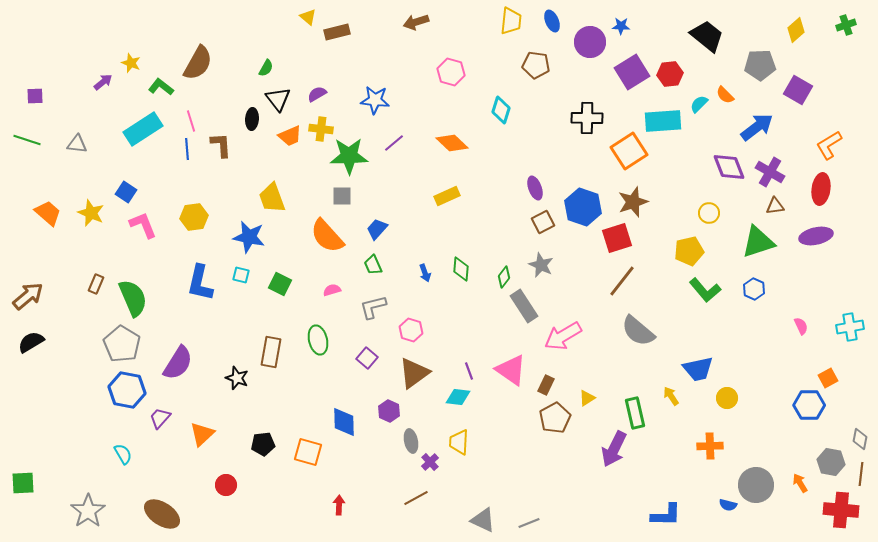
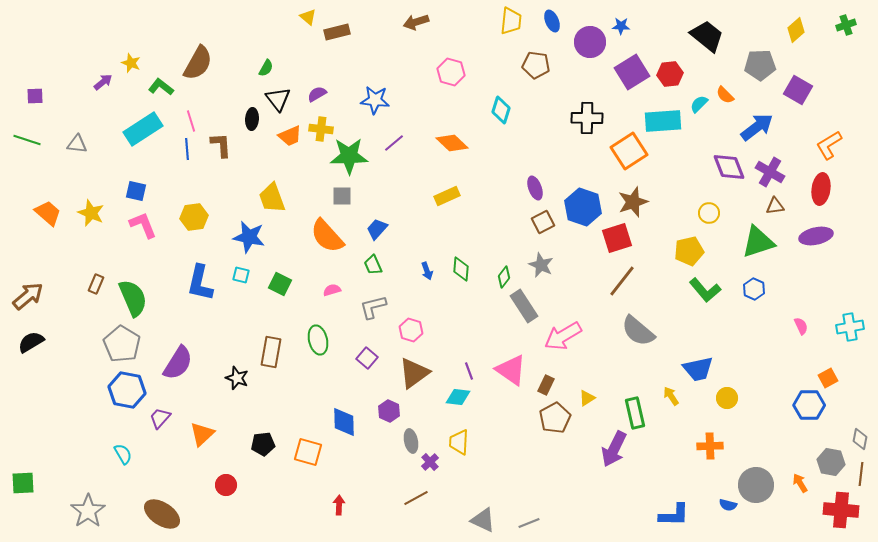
blue square at (126, 192): moved 10 px right, 1 px up; rotated 20 degrees counterclockwise
blue arrow at (425, 273): moved 2 px right, 2 px up
blue L-shape at (666, 515): moved 8 px right
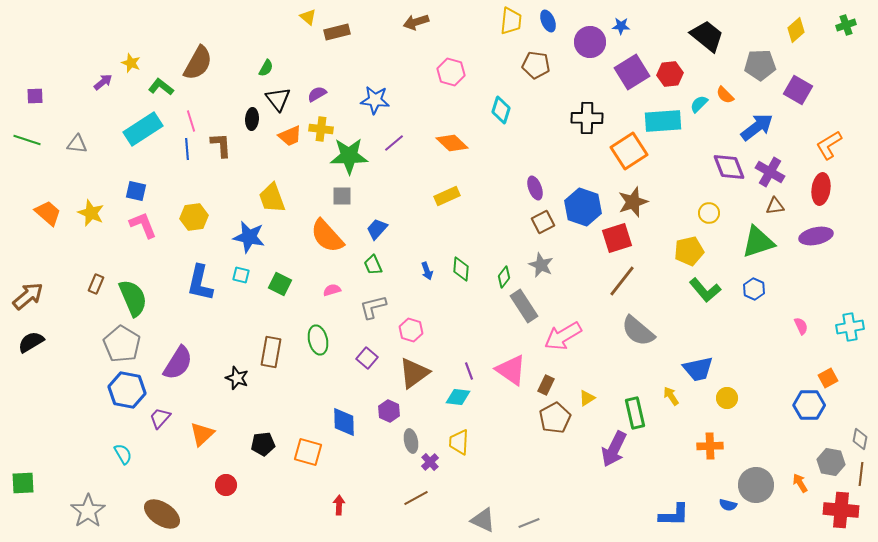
blue ellipse at (552, 21): moved 4 px left
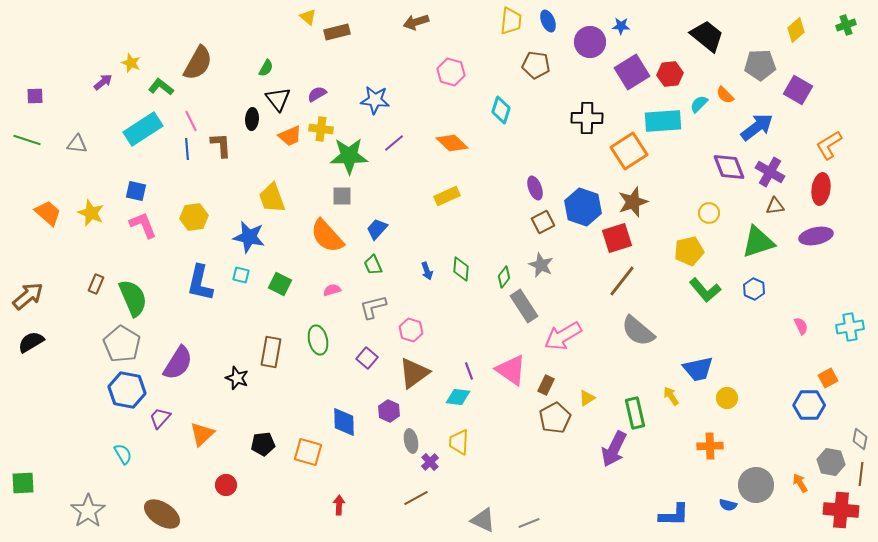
pink line at (191, 121): rotated 10 degrees counterclockwise
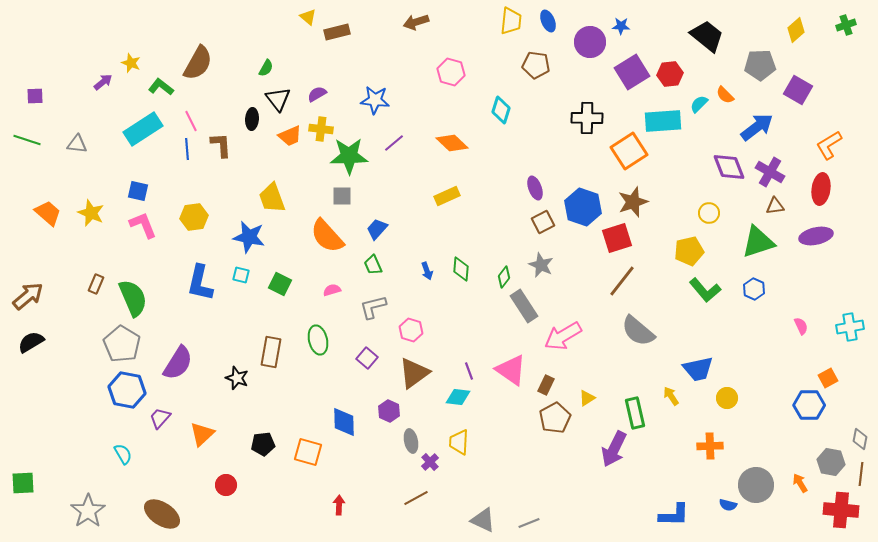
blue square at (136, 191): moved 2 px right
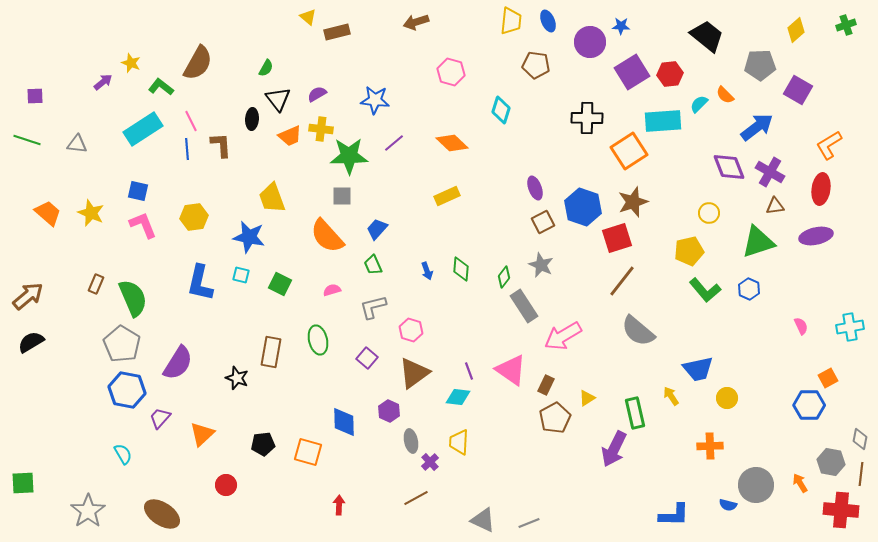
blue hexagon at (754, 289): moved 5 px left
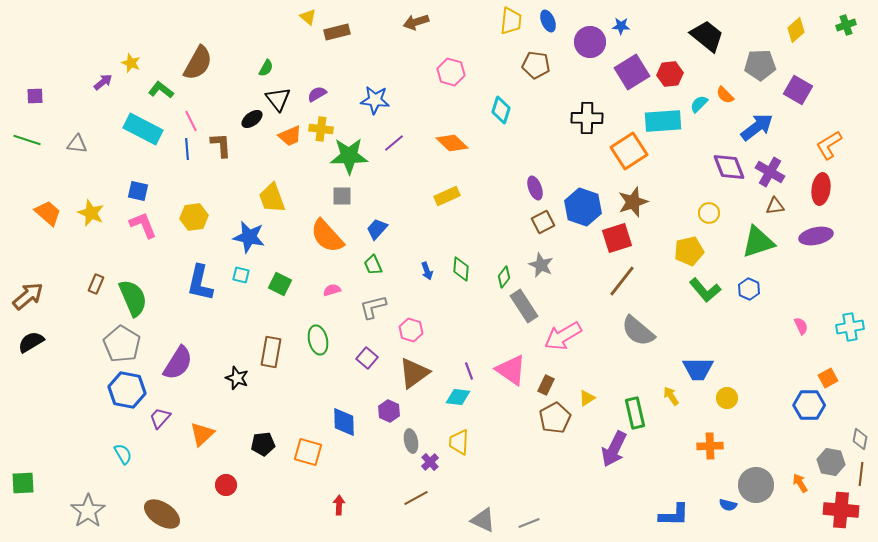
green L-shape at (161, 87): moved 3 px down
black ellipse at (252, 119): rotated 50 degrees clockwise
cyan rectangle at (143, 129): rotated 60 degrees clockwise
blue trapezoid at (698, 369): rotated 12 degrees clockwise
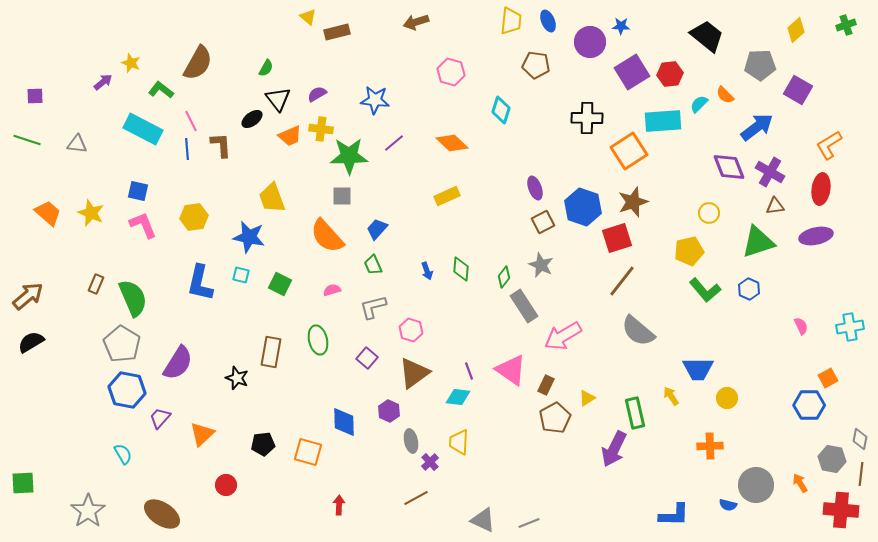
gray hexagon at (831, 462): moved 1 px right, 3 px up
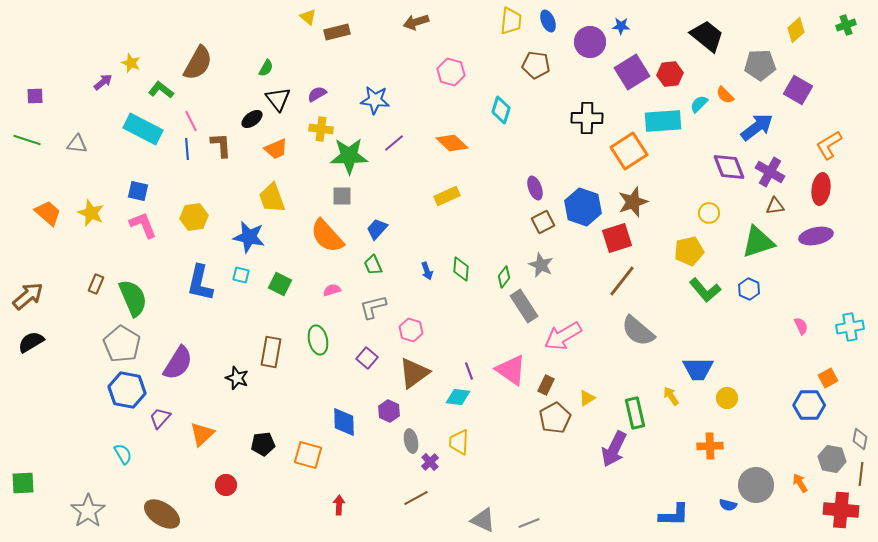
orange trapezoid at (290, 136): moved 14 px left, 13 px down
orange square at (308, 452): moved 3 px down
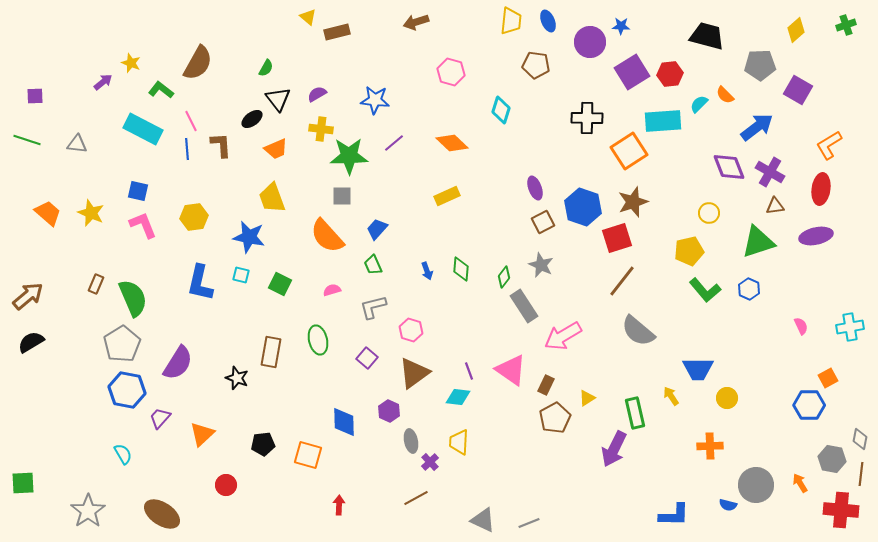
black trapezoid at (707, 36): rotated 24 degrees counterclockwise
gray pentagon at (122, 344): rotated 9 degrees clockwise
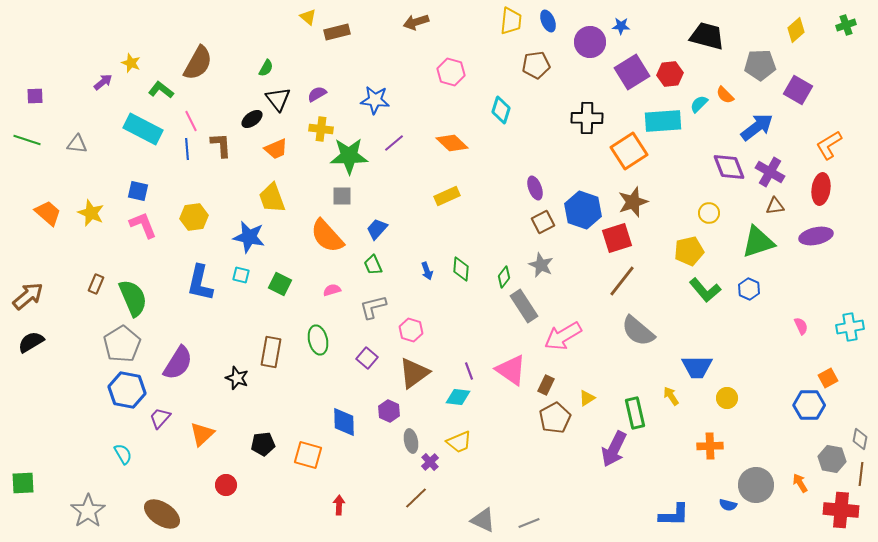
brown pentagon at (536, 65): rotated 16 degrees counterclockwise
blue hexagon at (583, 207): moved 3 px down
blue trapezoid at (698, 369): moved 1 px left, 2 px up
yellow trapezoid at (459, 442): rotated 116 degrees counterclockwise
brown line at (416, 498): rotated 15 degrees counterclockwise
